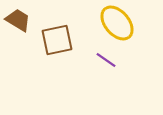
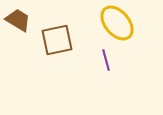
purple line: rotated 40 degrees clockwise
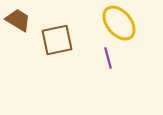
yellow ellipse: moved 2 px right
purple line: moved 2 px right, 2 px up
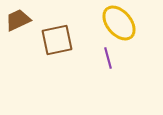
brown trapezoid: rotated 56 degrees counterclockwise
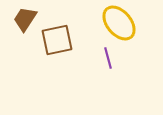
brown trapezoid: moved 7 px right, 1 px up; rotated 32 degrees counterclockwise
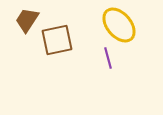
brown trapezoid: moved 2 px right, 1 px down
yellow ellipse: moved 2 px down
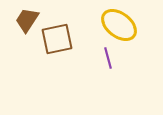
yellow ellipse: rotated 12 degrees counterclockwise
brown square: moved 1 px up
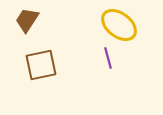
brown square: moved 16 px left, 26 px down
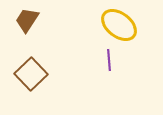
purple line: moved 1 px right, 2 px down; rotated 10 degrees clockwise
brown square: moved 10 px left, 9 px down; rotated 32 degrees counterclockwise
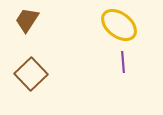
purple line: moved 14 px right, 2 px down
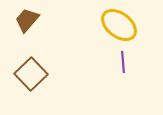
brown trapezoid: rotated 8 degrees clockwise
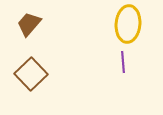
brown trapezoid: moved 2 px right, 4 px down
yellow ellipse: moved 9 px right, 1 px up; rotated 57 degrees clockwise
